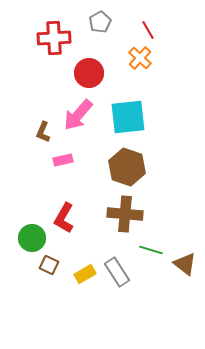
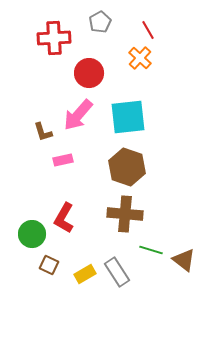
brown L-shape: rotated 40 degrees counterclockwise
green circle: moved 4 px up
brown triangle: moved 1 px left, 4 px up
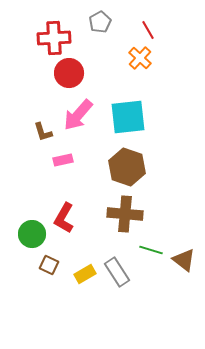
red circle: moved 20 px left
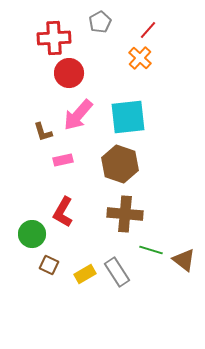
red line: rotated 72 degrees clockwise
brown hexagon: moved 7 px left, 3 px up
red L-shape: moved 1 px left, 6 px up
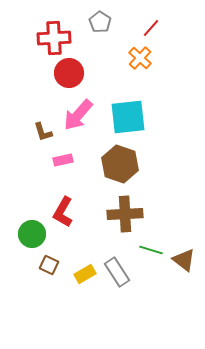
gray pentagon: rotated 10 degrees counterclockwise
red line: moved 3 px right, 2 px up
brown cross: rotated 8 degrees counterclockwise
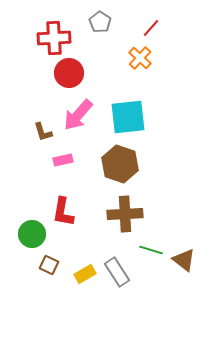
red L-shape: rotated 20 degrees counterclockwise
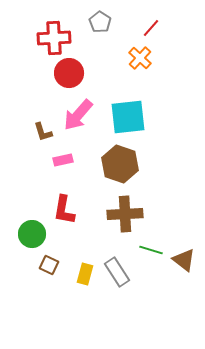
red L-shape: moved 1 px right, 2 px up
yellow rectangle: rotated 45 degrees counterclockwise
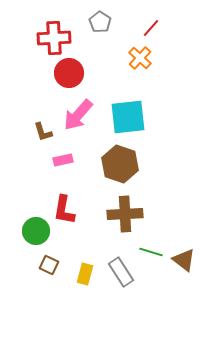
green circle: moved 4 px right, 3 px up
green line: moved 2 px down
gray rectangle: moved 4 px right
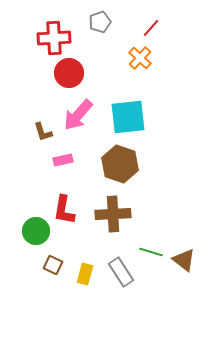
gray pentagon: rotated 20 degrees clockwise
brown cross: moved 12 px left
brown square: moved 4 px right
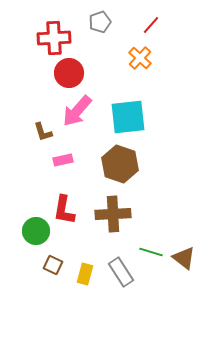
red line: moved 3 px up
pink arrow: moved 1 px left, 4 px up
brown triangle: moved 2 px up
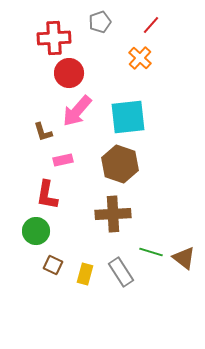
red L-shape: moved 17 px left, 15 px up
